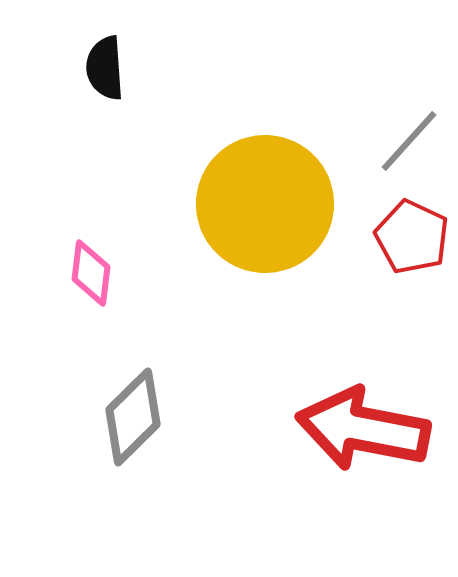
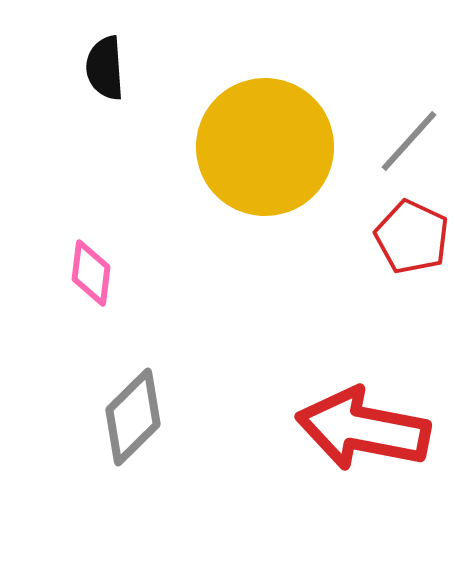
yellow circle: moved 57 px up
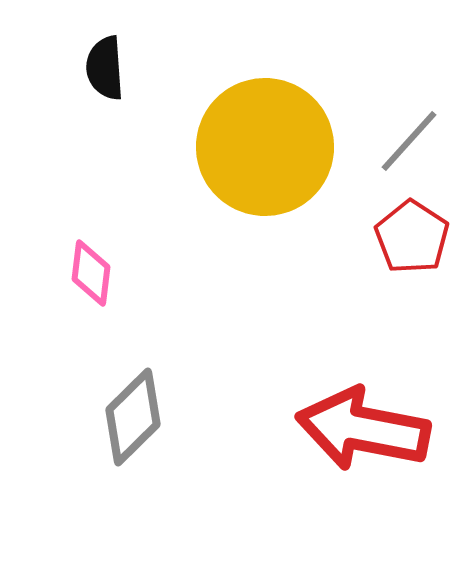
red pentagon: rotated 8 degrees clockwise
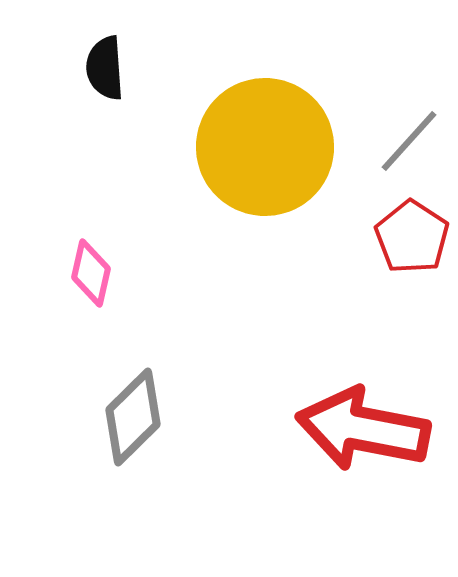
pink diamond: rotated 6 degrees clockwise
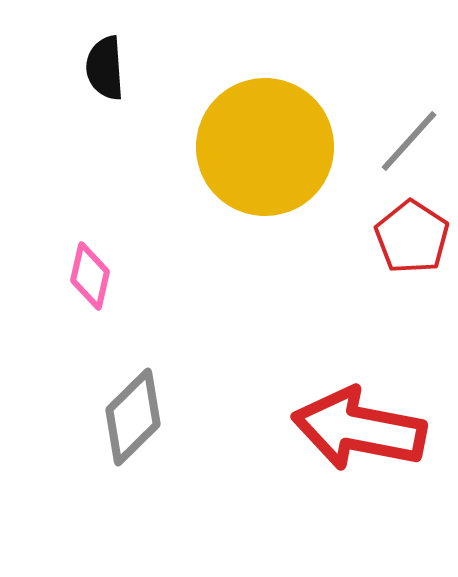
pink diamond: moved 1 px left, 3 px down
red arrow: moved 4 px left
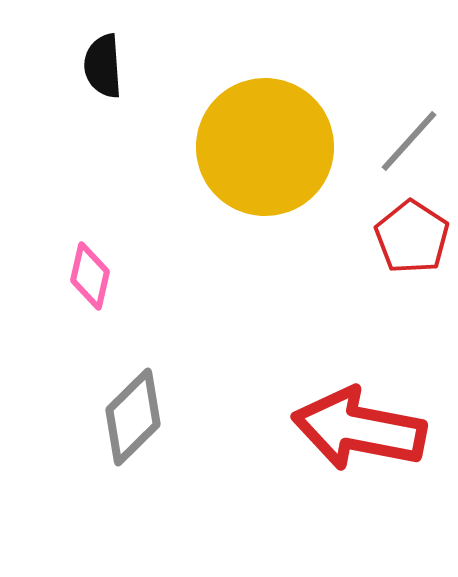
black semicircle: moved 2 px left, 2 px up
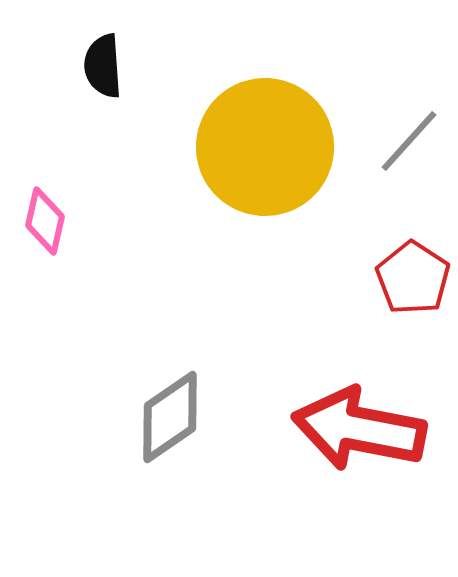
red pentagon: moved 1 px right, 41 px down
pink diamond: moved 45 px left, 55 px up
gray diamond: moved 37 px right; rotated 10 degrees clockwise
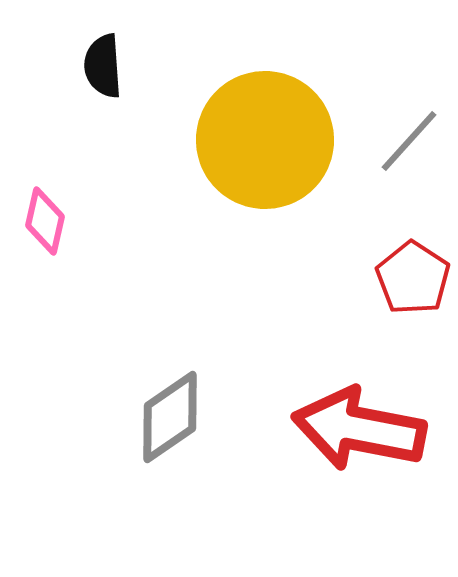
yellow circle: moved 7 px up
